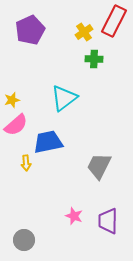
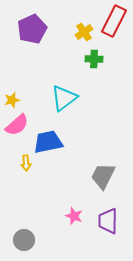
purple pentagon: moved 2 px right, 1 px up
pink semicircle: moved 1 px right
gray trapezoid: moved 4 px right, 10 px down
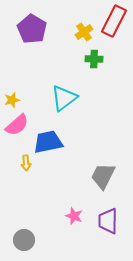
purple pentagon: rotated 16 degrees counterclockwise
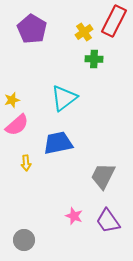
blue trapezoid: moved 10 px right, 1 px down
purple trapezoid: rotated 36 degrees counterclockwise
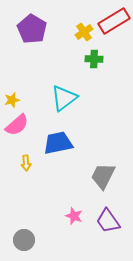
red rectangle: rotated 32 degrees clockwise
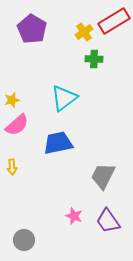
yellow arrow: moved 14 px left, 4 px down
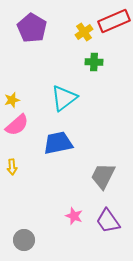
red rectangle: rotated 8 degrees clockwise
purple pentagon: moved 1 px up
green cross: moved 3 px down
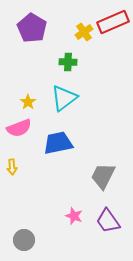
red rectangle: moved 1 px left, 1 px down
green cross: moved 26 px left
yellow star: moved 16 px right, 2 px down; rotated 21 degrees counterclockwise
pink semicircle: moved 2 px right, 3 px down; rotated 20 degrees clockwise
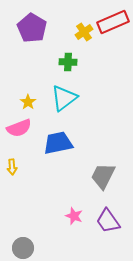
gray circle: moved 1 px left, 8 px down
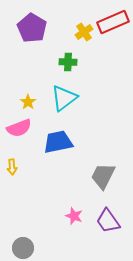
blue trapezoid: moved 1 px up
